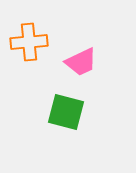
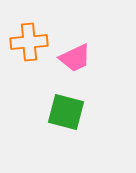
pink trapezoid: moved 6 px left, 4 px up
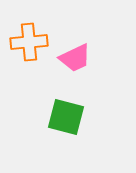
green square: moved 5 px down
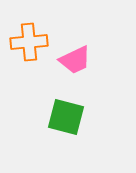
pink trapezoid: moved 2 px down
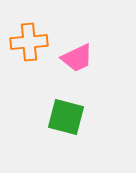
pink trapezoid: moved 2 px right, 2 px up
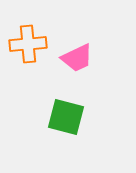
orange cross: moved 1 px left, 2 px down
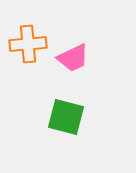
pink trapezoid: moved 4 px left
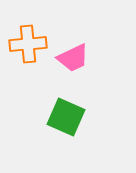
green square: rotated 9 degrees clockwise
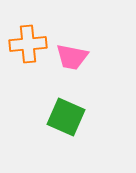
pink trapezoid: moved 1 px left, 1 px up; rotated 36 degrees clockwise
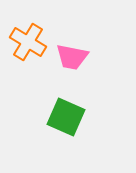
orange cross: moved 2 px up; rotated 36 degrees clockwise
